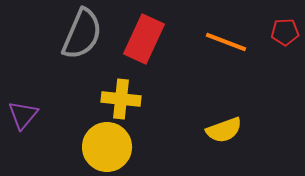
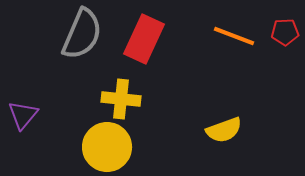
orange line: moved 8 px right, 6 px up
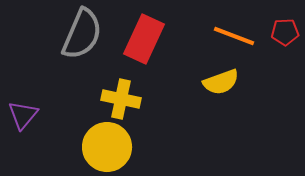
yellow cross: rotated 6 degrees clockwise
yellow semicircle: moved 3 px left, 48 px up
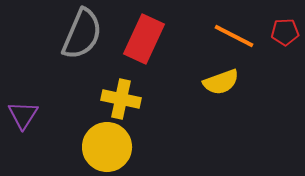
orange line: rotated 6 degrees clockwise
purple triangle: rotated 8 degrees counterclockwise
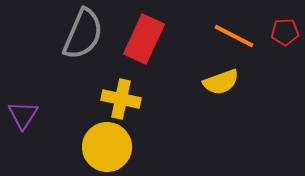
gray semicircle: moved 1 px right
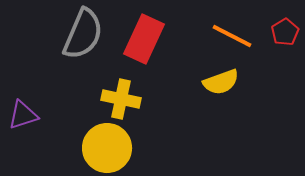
red pentagon: rotated 28 degrees counterclockwise
orange line: moved 2 px left
purple triangle: rotated 40 degrees clockwise
yellow circle: moved 1 px down
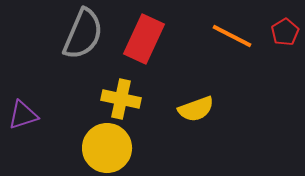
yellow semicircle: moved 25 px left, 27 px down
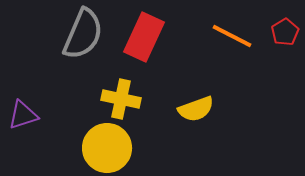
red rectangle: moved 2 px up
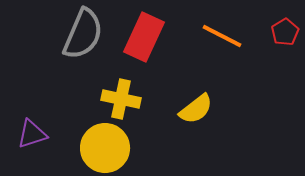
orange line: moved 10 px left
yellow semicircle: rotated 18 degrees counterclockwise
purple triangle: moved 9 px right, 19 px down
yellow circle: moved 2 px left
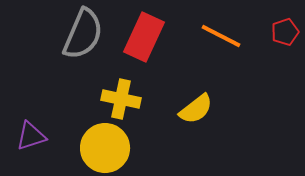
red pentagon: rotated 12 degrees clockwise
orange line: moved 1 px left
purple triangle: moved 1 px left, 2 px down
